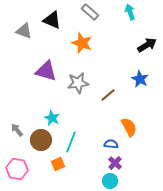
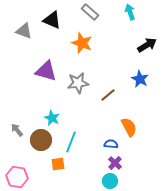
orange square: rotated 16 degrees clockwise
pink hexagon: moved 8 px down
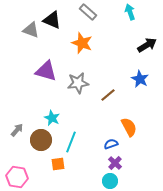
gray rectangle: moved 2 px left
gray triangle: moved 7 px right, 1 px up
gray arrow: rotated 80 degrees clockwise
blue semicircle: rotated 24 degrees counterclockwise
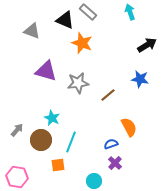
black triangle: moved 13 px right
gray triangle: moved 1 px right, 1 px down
blue star: rotated 18 degrees counterclockwise
orange square: moved 1 px down
cyan circle: moved 16 px left
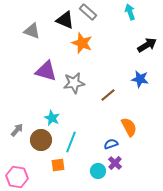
gray star: moved 4 px left
cyan circle: moved 4 px right, 10 px up
